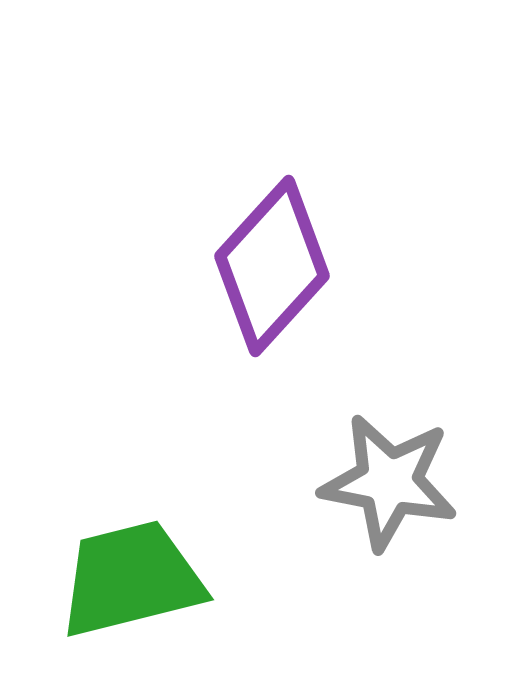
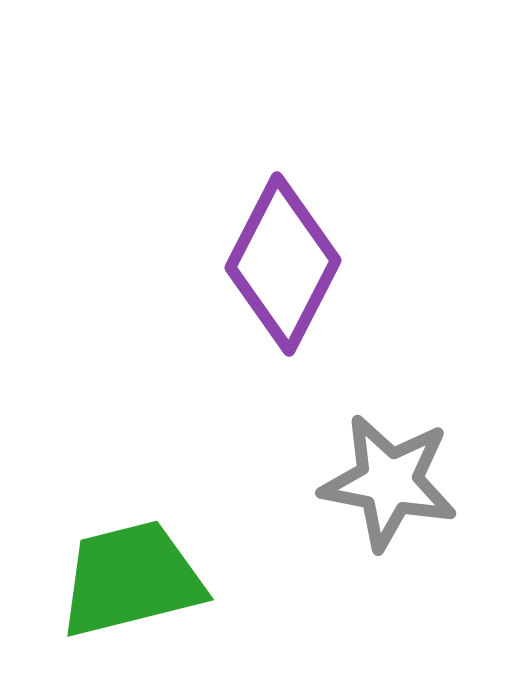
purple diamond: moved 11 px right, 2 px up; rotated 15 degrees counterclockwise
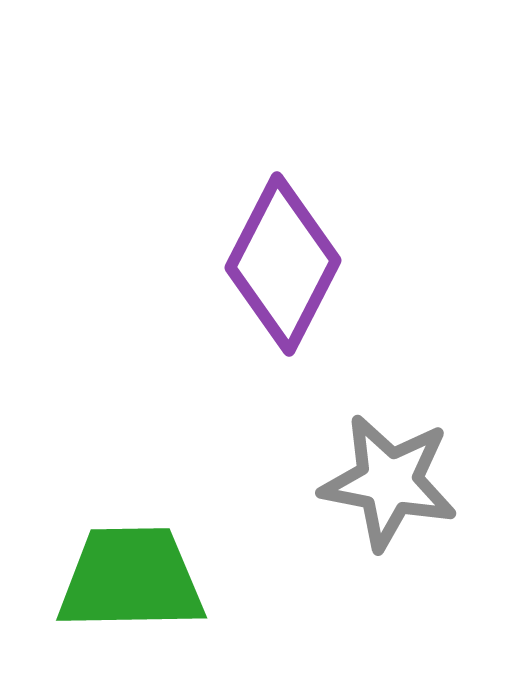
green trapezoid: rotated 13 degrees clockwise
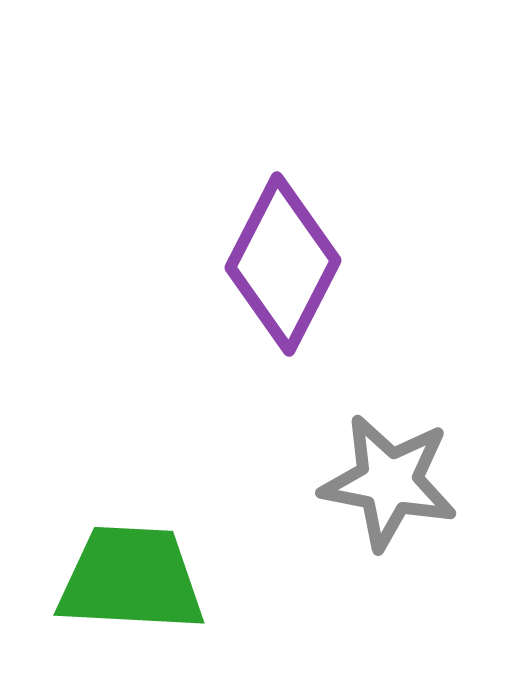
green trapezoid: rotated 4 degrees clockwise
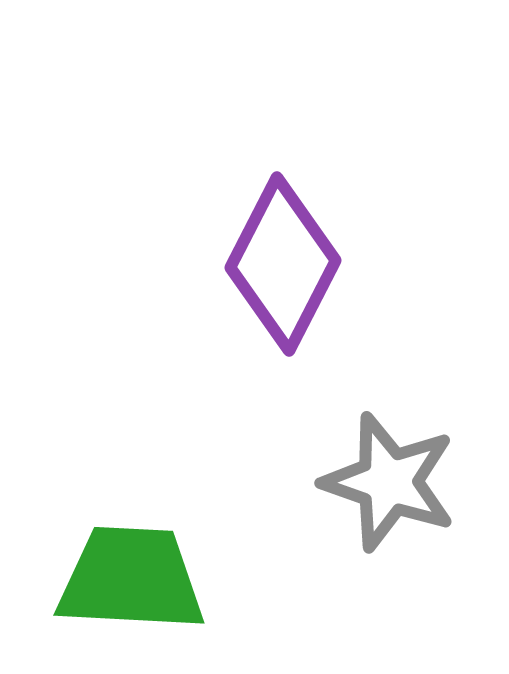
gray star: rotated 8 degrees clockwise
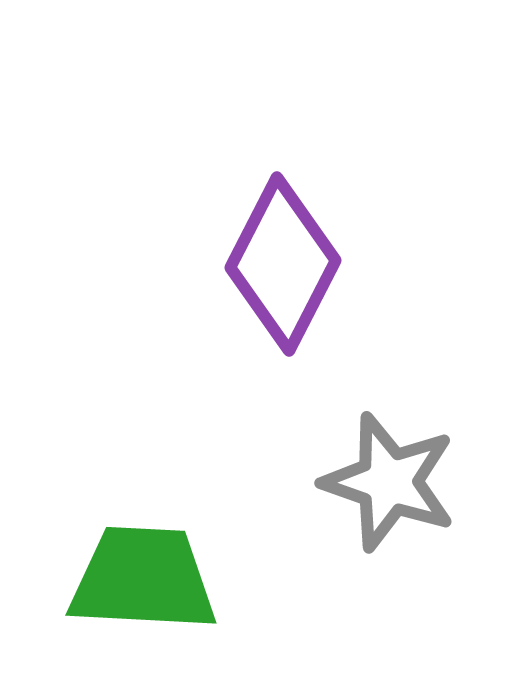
green trapezoid: moved 12 px right
